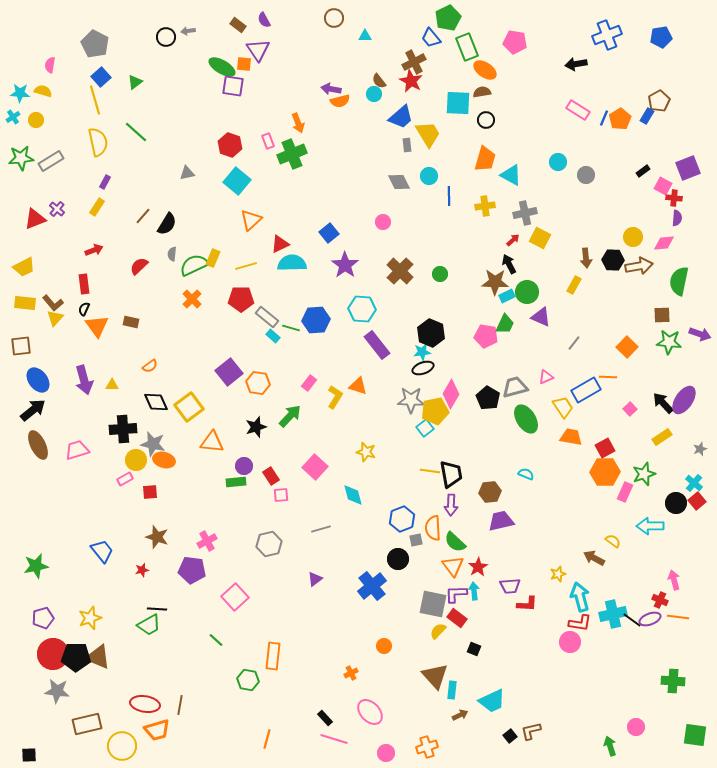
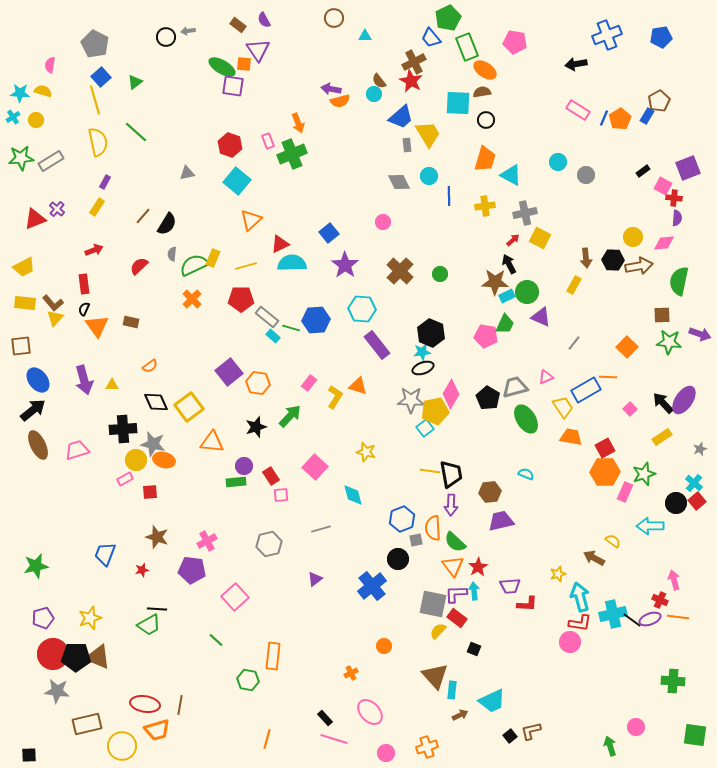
blue trapezoid at (102, 551): moved 3 px right, 3 px down; rotated 120 degrees counterclockwise
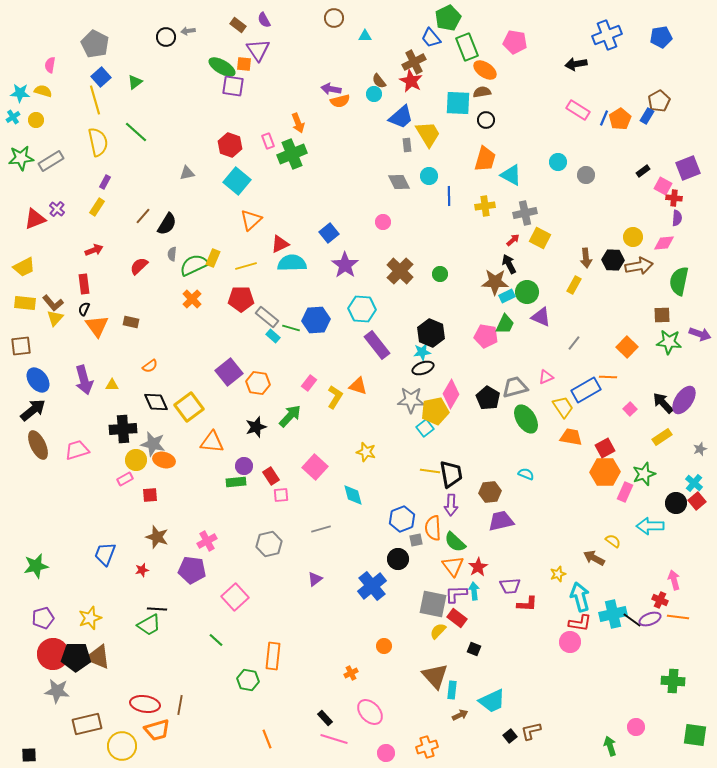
red square at (150, 492): moved 3 px down
orange line at (267, 739): rotated 36 degrees counterclockwise
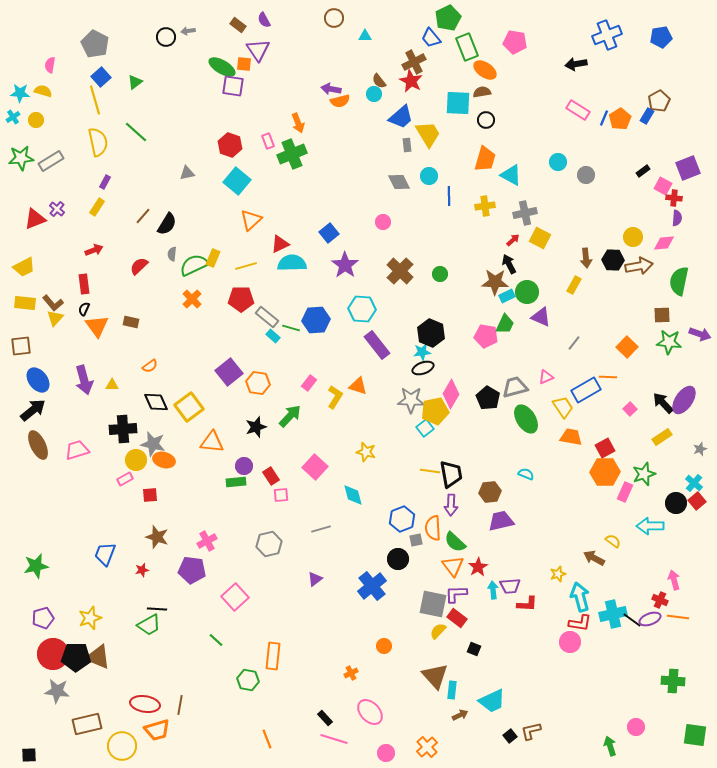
cyan arrow at (474, 591): moved 19 px right, 1 px up
orange cross at (427, 747): rotated 25 degrees counterclockwise
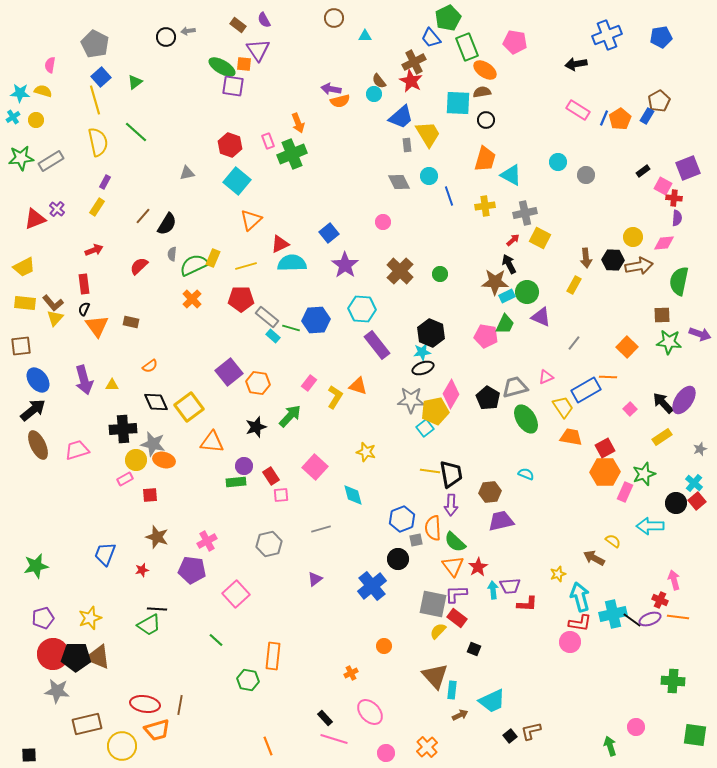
blue line at (449, 196): rotated 18 degrees counterclockwise
pink square at (235, 597): moved 1 px right, 3 px up
orange line at (267, 739): moved 1 px right, 7 px down
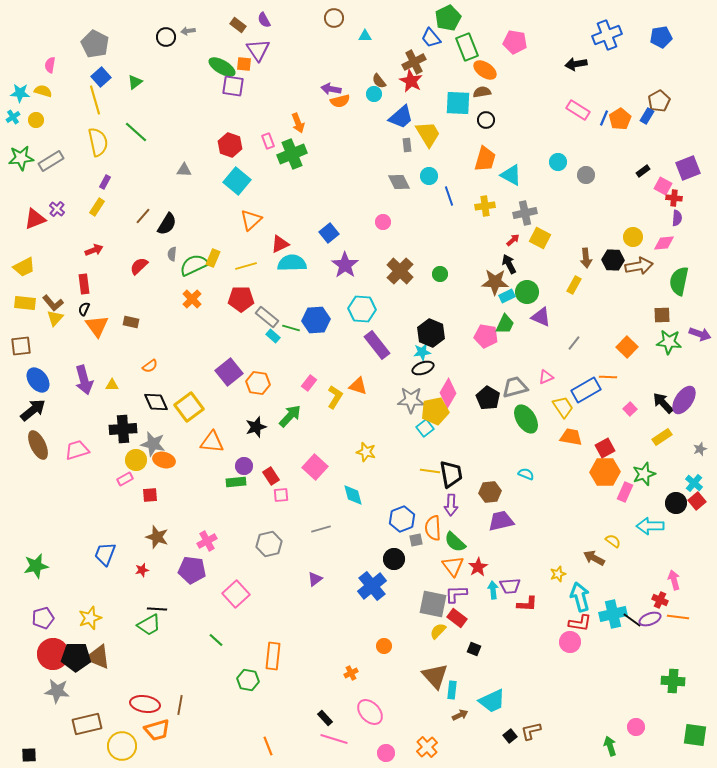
gray triangle at (187, 173): moved 3 px left, 3 px up; rotated 14 degrees clockwise
pink diamond at (451, 394): moved 3 px left, 1 px up
black circle at (398, 559): moved 4 px left
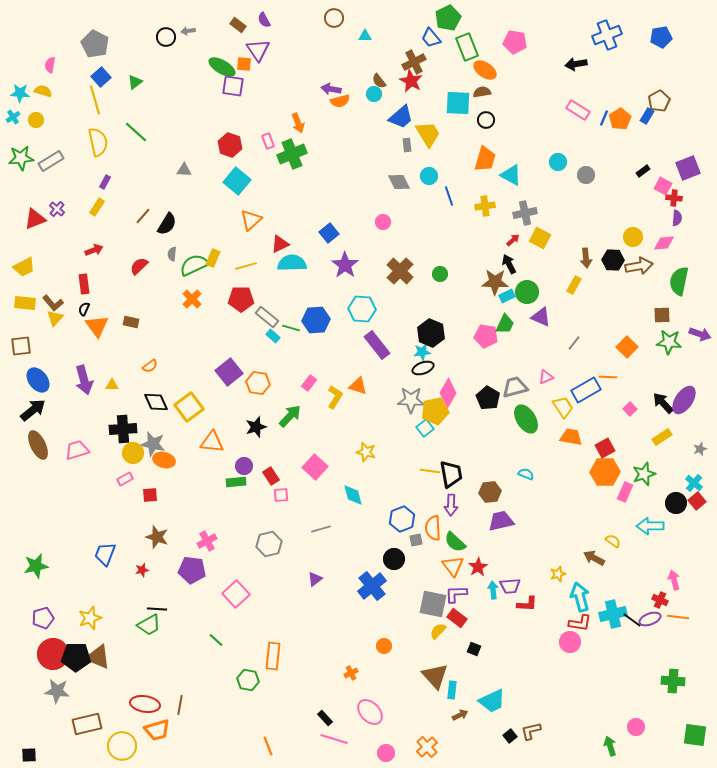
yellow circle at (136, 460): moved 3 px left, 7 px up
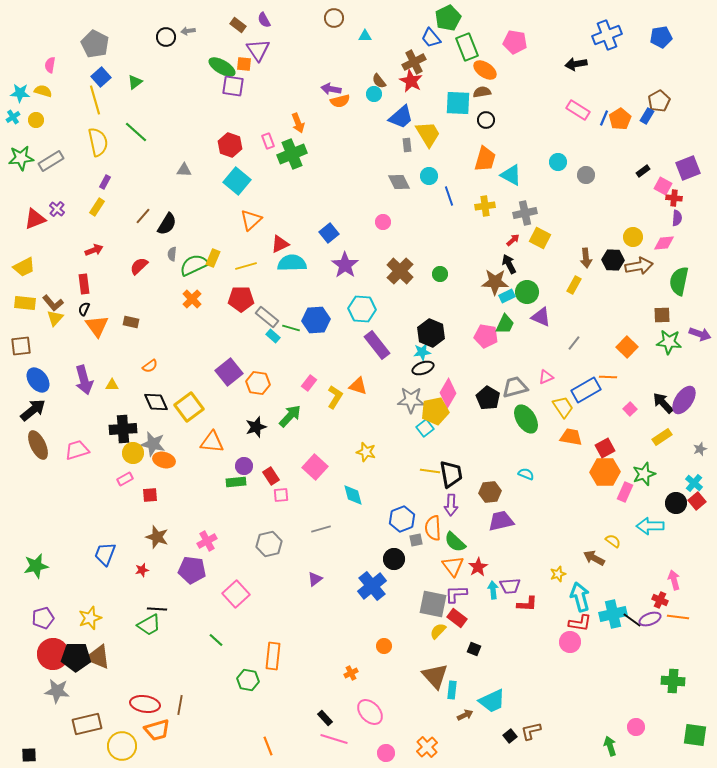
brown arrow at (460, 715): moved 5 px right
